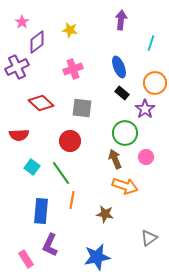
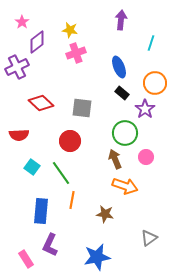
pink cross: moved 3 px right, 16 px up
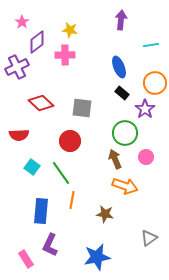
cyan line: moved 2 px down; rotated 63 degrees clockwise
pink cross: moved 11 px left, 2 px down; rotated 18 degrees clockwise
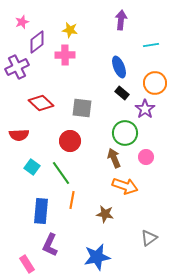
pink star: rotated 16 degrees clockwise
brown arrow: moved 1 px left, 1 px up
pink rectangle: moved 1 px right, 5 px down
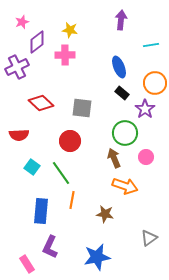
purple L-shape: moved 2 px down
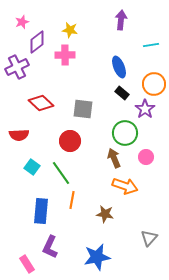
orange circle: moved 1 px left, 1 px down
gray square: moved 1 px right, 1 px down
gray triangle: rotated 12 degrees counterclockwise
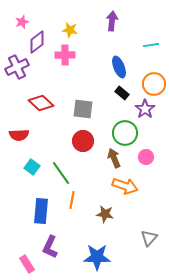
purple arrow: moved 9 px left, 1 px down
red circle: moved 13 px right
blue star: rotated 12 degrees clockwise
